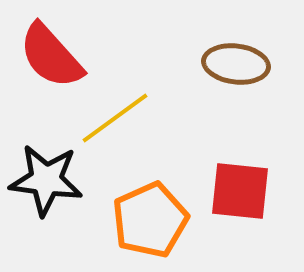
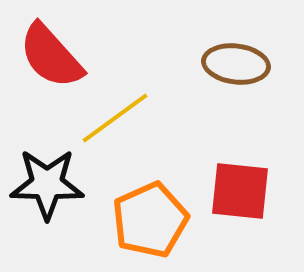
black star: moved 1 px right, 4 px down; rotated 6 degrees counterclockwise
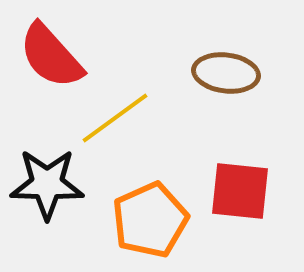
brown ellipse: moved 10 px left, 9 px down
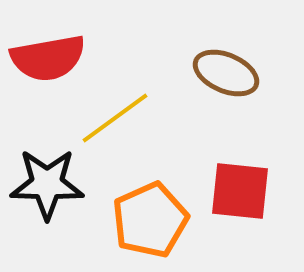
red semicircle: moved 3 px left, 2 px down; rotated 58 degrees counterclockwise
brown ellipse: rotated 16 degrees clockwise
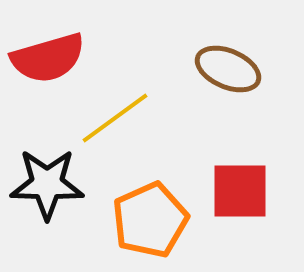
red semicircle: rotated 6 degrees counterclockwise
brown ellipse: moved 2 px right, 4 px up
red square: rotated 6 degrees counterclockwise
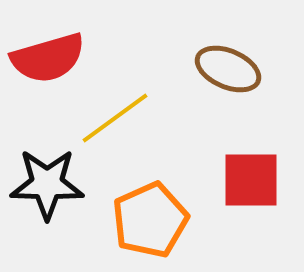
red square: moved 11 px right, 11 px up
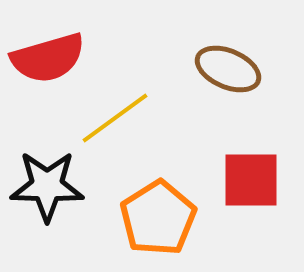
black star: moved 2 px down
orange pentagon: moved 8 px right, 2 px up; rotated 8 degrees counterclockwise
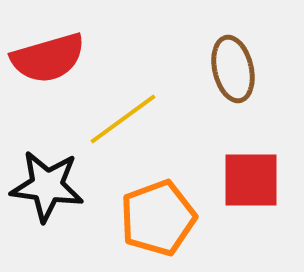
brown ellipse: moved 5 px right; rotated 54 degrees clockwise
yellow line: moved 8 px right, 1 px down
black star: rotated 6 degrees clockwise
orange pentagon: rotated 12 degrees clockwise
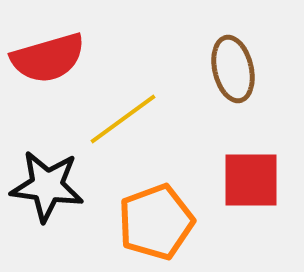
orange pentagon: moved 2 px left, 4 px down
